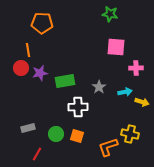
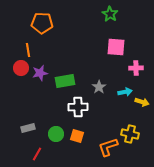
green star: rotated 21 degrees clockwise
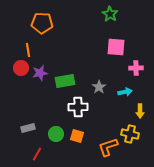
yellow arrow: moved 2 px left, 9 px down; rotated 72 degrees clockwise
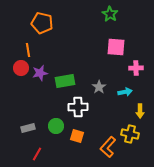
orange pentagon: rotated 10 degrees clockwise
green circle: moved 8 px up
orange L-shape: rotated 30 degrees counterclockwise
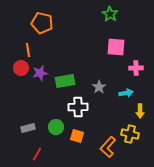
cyan arrow: moved 1 px right, 1 px down
green circle: moved 1 px down
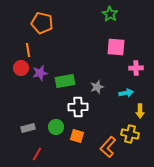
gray star: moved 2 px left; rotated 16 degrees clockwise
